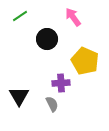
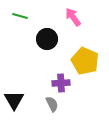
green line: rotated 49 degrees clockwise
black triangle: moved 5 px left, 4 px down
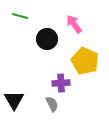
pink arrow: moved 1 px right, 7 px down
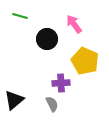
black triangle: rotated 20 degrees clockwise
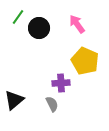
green line: moved 2 px left, 1 px down; rotated 70 degrees counterclockwise
pink arrow: moved 3 px right
black circle: moved 8 px left, 11 px up
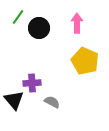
pink arrow: moved 1 px up; rotated 36 degrees clockwise
purple cross: moved 29 px left
black triangle: rotated 30 degrees counterclockwise
gray semicircle: moved 2 px up; rotated 35 degrees counterclockwise
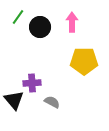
pink arrow: moved 5 px left, 1 px up
black circle: moved 1 px right, 1 px up
yellow pentagon: moved 1 px left; rotated 24 degrees counterclockwise
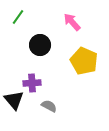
pink arrow: rotated 42 degrees counterclockwise
black circle: moved 18 px down
yellow pentagon: rotated 24 degrees clockwise
gray semicircle: moved 3 px left, 4 px down
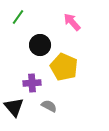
yellow pentagon: moved 20 px left, 6 px down
black triangle: moved 7 px down
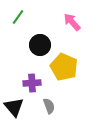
gray semicircle: rotated 42 degrees clockwise
